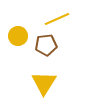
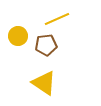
yellow triangle: rotated 28 degrees counterclockwise
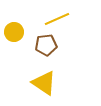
yellow circle: moved 4 px left, 4 px up
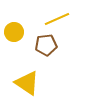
yellow triangle: moved 17 px left
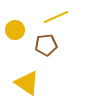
yellow line: moved 1 px left, 2 px up
yellow circle: moved 1 px right, 2 px up
